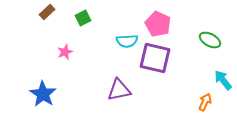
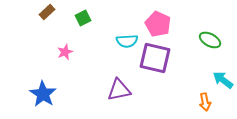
cyan arrow: rotated 15 degrees counterclockwise
orange arrow: rotated 144 degrees clockwise
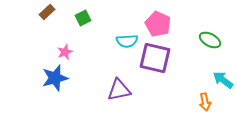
blue star: moved 12 px right, 16 px up; rotated 24 degrees clockwise
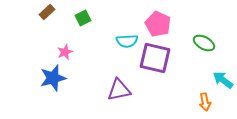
green ellipse: moved 6 px left, 3 px down
blue star: moved 2 px left
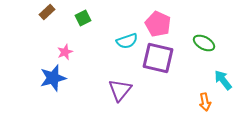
cyan semicircle: rotated 15 degrees counterclockwise
purple square: moved 3 px right
cyan arrow: rotated 15 degrees clockwise
purple triangle: moved 1 px right; rotated 40 degrees counterclockwise
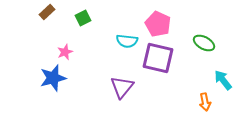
cyan semicircle: rotated 25 degrees clockwise
purple triangle: moved 2 px right, 3 px up
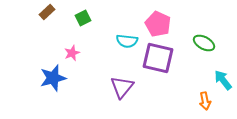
pink star: moved 7 px right, 1 px down
orange arrow: moved 1 px up
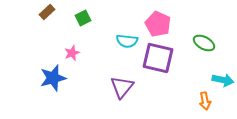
cyan arrow: rotated 140 degrees clockwise
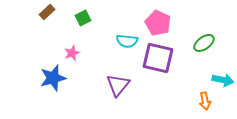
pink pentagon: moved 1 px up
green ellipse: rotated 65 degrees counterclockwise
purple triangle: moved 4 px left, 2 px up
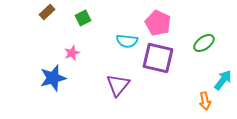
cyan arrow: rotated 65 degrees counterclockwise
